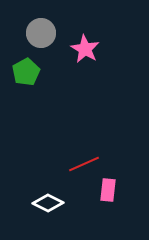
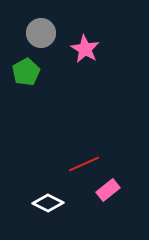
pink rectangle: rotated 45 degrees clockwise
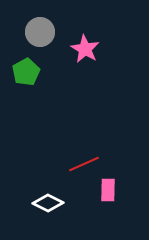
gray circle: moved 1 px left, 1 px up
pink rectangle: rotated 50 degrees counterclockwise
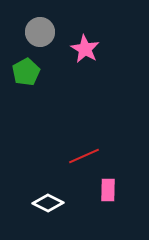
red line: moved 8 px up
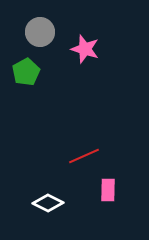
pink star: rotated 12 degrees counterclockwise
